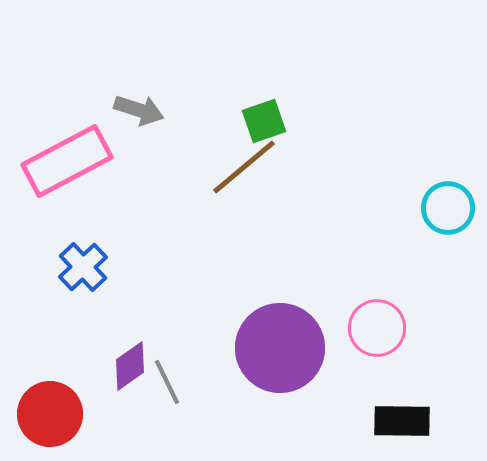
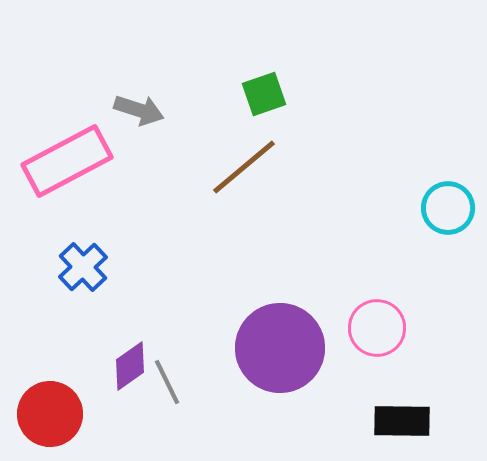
green square: moved 27 px up
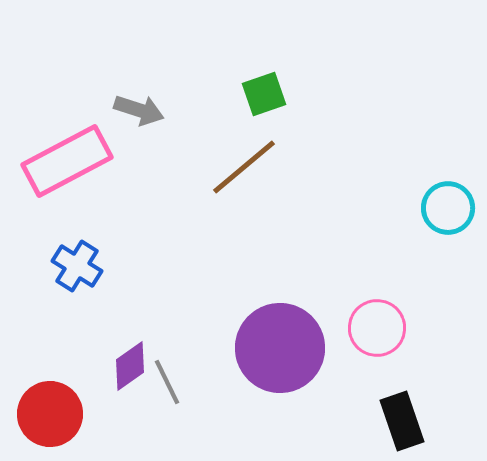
blue cross: moved 6 px left, 1 px up; rotated 15 degrees counterclockwise
black rectangle: rotated 70 degrees clockwise
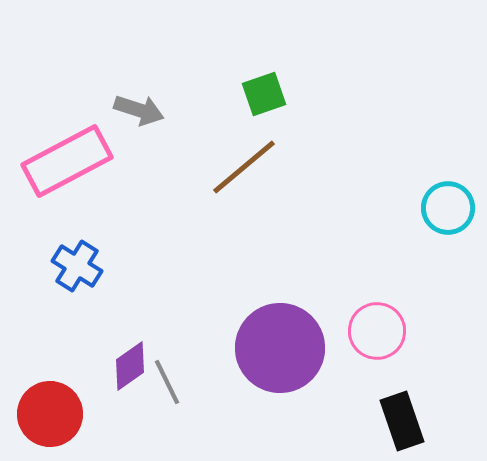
pink circle: moved 3 px down
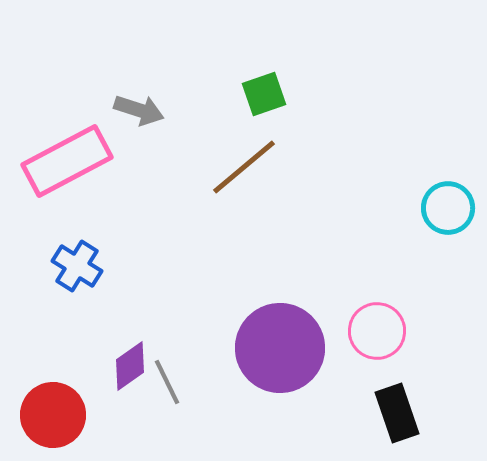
red circle: moved 3 px right, 1 px down
black rectangle: moved 5 px left, 8 px up
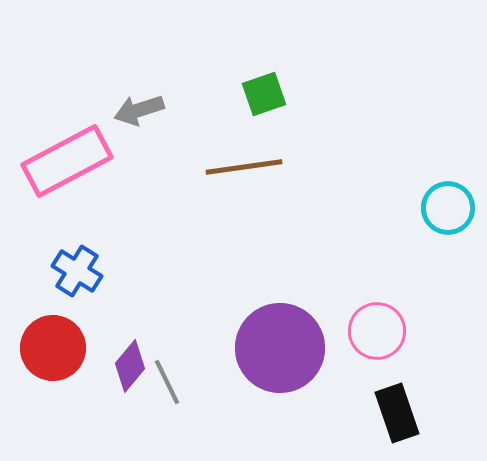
gray arrow: rotated 144 degrees clockwise
brown line: rotated 32 degrees clockwise
blue cross: moved 5 px down
purple diamond: rotated 15 degrees counterclockwise
red circle: moved 67 px up
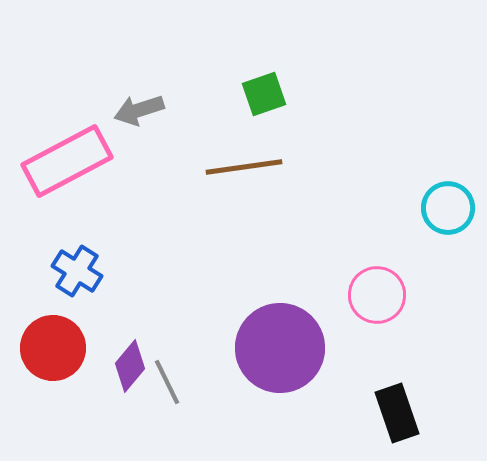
pink circle: moved 36 px up
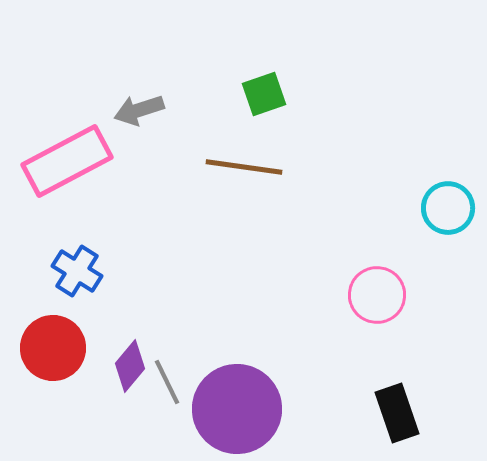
brown line: rotated 16 degrees clockwise
purple circle: moved 43 px left, 61 px down
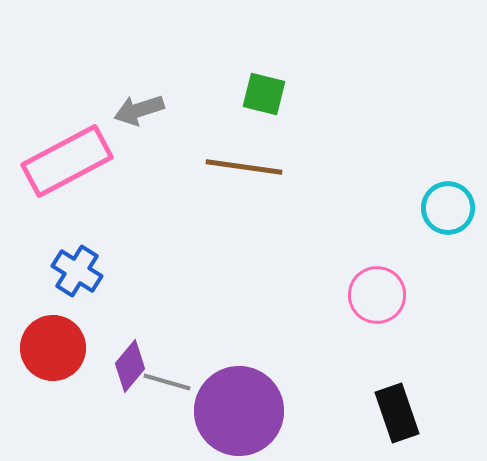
green square: rotated 33 degrees clockwise
gray line: rotated 48 degrees counterclockwise
purple circle: moved 2 px right, 2 px down
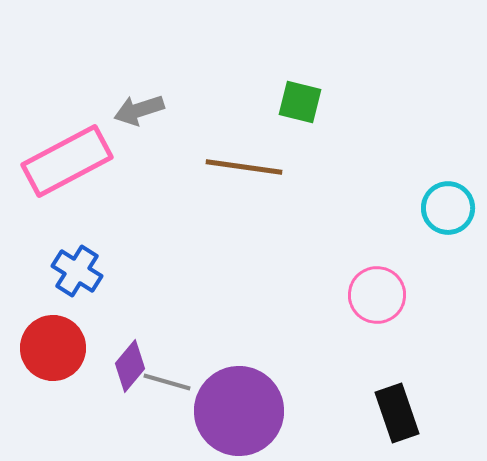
green square: moved 36 px right, 8 px down
